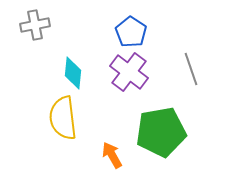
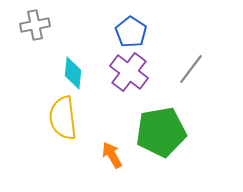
gray line: rotated 56 degrees clockwise
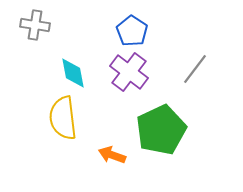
gray cross: rotated 20 degrees clockwise
blue pentagon: moved 1 px right, 1 px up
gray line: moved 4 px right
cyan diamond: rotated 16 degrees counterclockwise
green pentagon: moved 2 px up; rotated 15 degrees counterclockwise
orange arrow: rotated 40 degrees counterclockwise
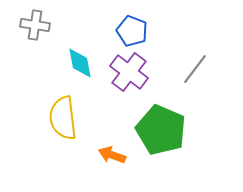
blue pentagon: rotated 12 degrees counterclockwise
cyan diamond: moved 7 px right, 10 px up
green pentagon: rotated 24 degrees counterclockwise
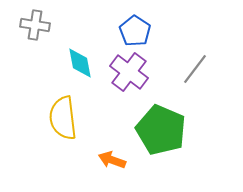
blue pentagon: moved 3 px right; rotated 12 degrees clockwise
orange arrow: moved 5 px down
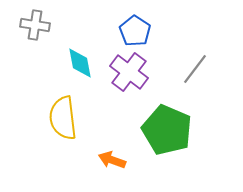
green pentagon: moved 6 px right
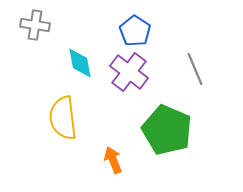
gray line: rotated 60 degrees counterclockwise
orange arrow: moved 1 px right; rotated 48 degrees clockwise
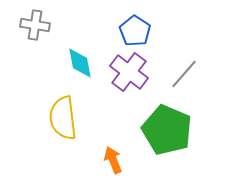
gray line: moved 11 px left, 5 px down; rotated 64 degrees clockwise
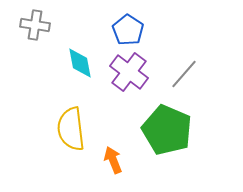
blue pentagon: moved 7 px left, 1 px up
yellow semicircle: moved 8 px right, 11 px down
